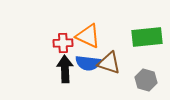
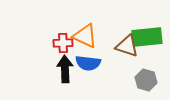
orange triangle: moved 3 px left
brown triangle: moved 18 px right, 17 px up
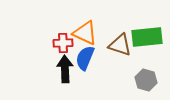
orange triangle: moved 3 px up
brown triangle: moved 7 px left, 1 px up
blue semicircle: moved 3 px left, 5 px up; rotated 105 degrees clockwise
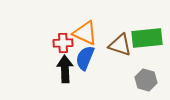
green rectangle: moved 1 px down
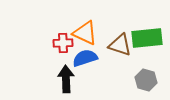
blue semicircle: rotated 50 degrees clockwise
black arrow: moved 1 px right, 10 px down
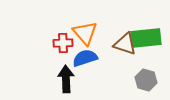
orange triangle: rotated 24 degrees clockwise
green rectangle: moved 1 px left
brown triangle: moved 5 px right, 1 px up
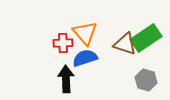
green rectangle: rotated 28 degrees counterclockwise
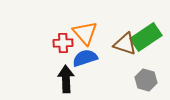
green rectangle: moved 1 px up
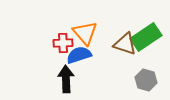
blue semicircle: moved 6 px left, 3 px up
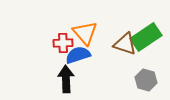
blue semicircle: moved 1 px left
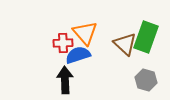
green rectangle: rotated 36 degrees counterclockwise
brown triangle: rotated 25 degrees clockwise
black arrow: moved 1 px left, 1 px down
